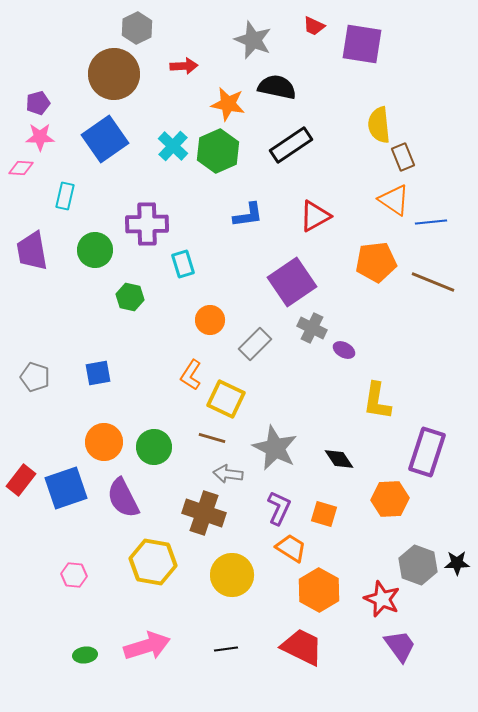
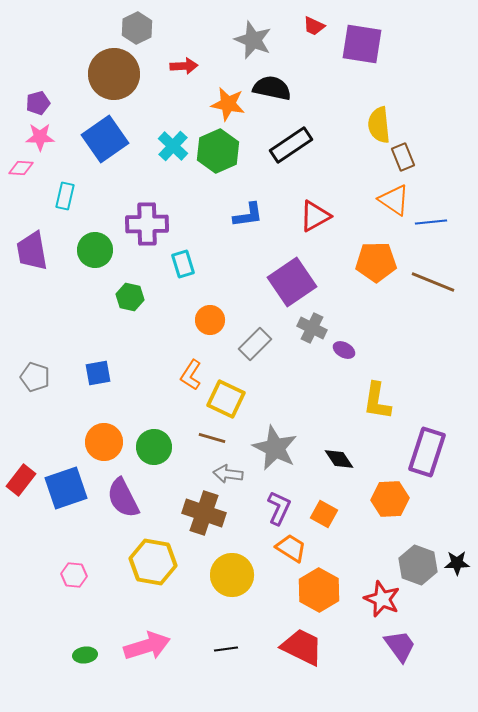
black semicircle at (277, 87): moved 5 px left, 1 px down
orange pentagon at (376, 262): rotated 6 degrees clockwise
orange square at (324, 514): rotated 12 degrees clockwise
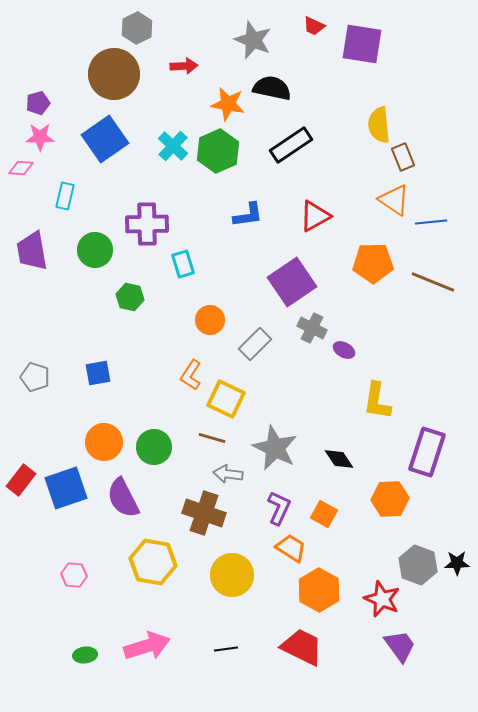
orange pentagon at (376, 262): moved 3 px left, 1 px down
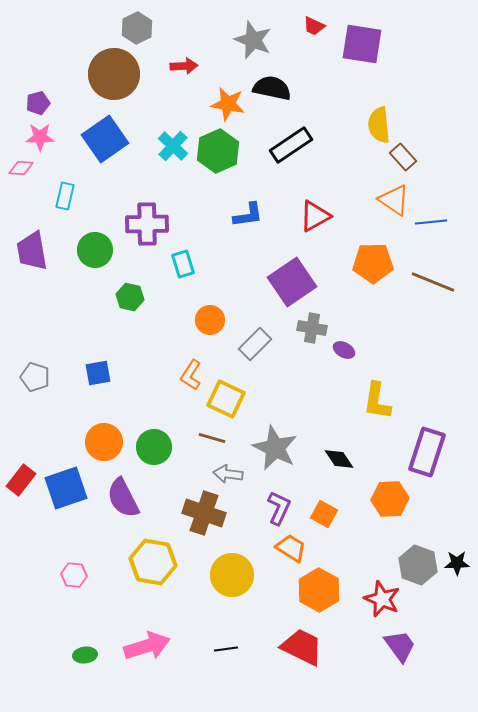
brown rectangle at (403, 157): rotated 20 degrees counterclockwise
gray cross at (312, 328): rotated 16 degrees counterclockwise
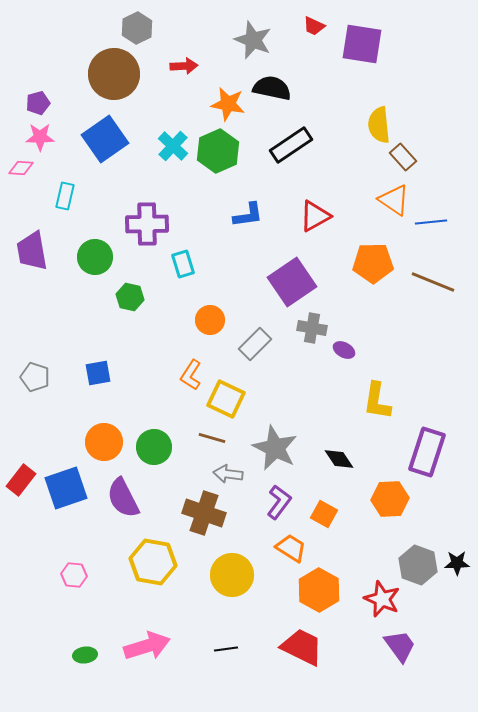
green circle at (95, 250): moved 7 px down
purple L-shape at (279, 508): moved 6 px up; rotated 12 degrees clockwise
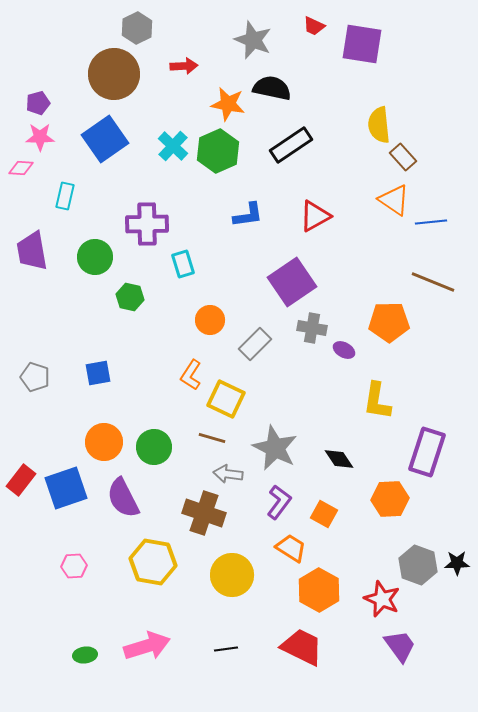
orange pentagon at (373, 263): moved 16 px right, 59 px down
pink hexagon at (74, 575): moved 9 px up; rotated 10 degrees counterclockwise
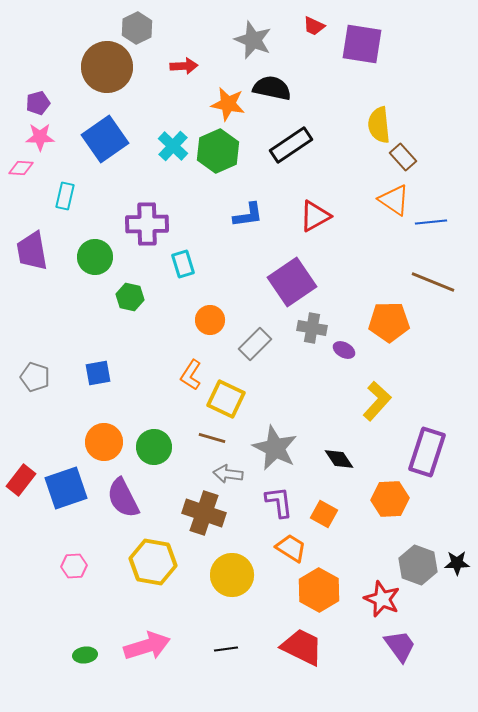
brown circle at (114, 74): moved 7 px left, 7 px up
yellow L-shape at (377, 401): rotated 147 degrees counterclockwise
purple L-shape at (279, 502): rotated 44 degrees counterclockwise
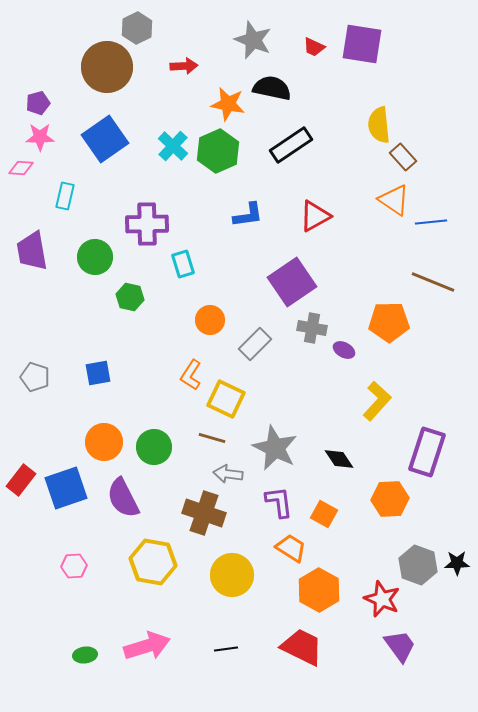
red trapezoid at (314, 26): moved 21 px down
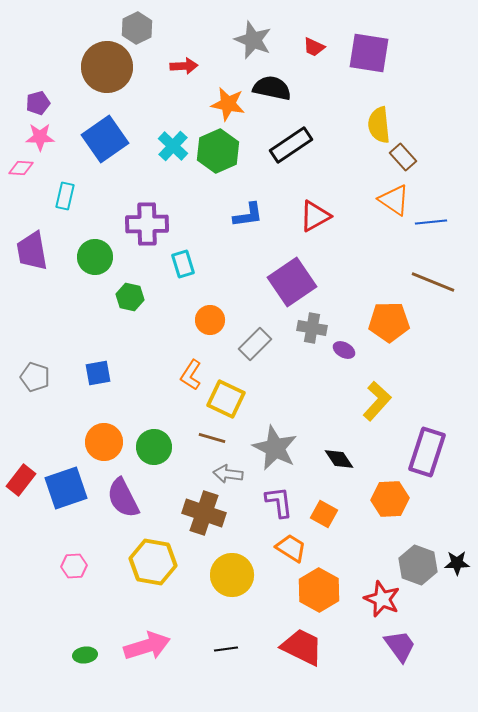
purple square at (362, 44): moved 7 px right, 9 px down
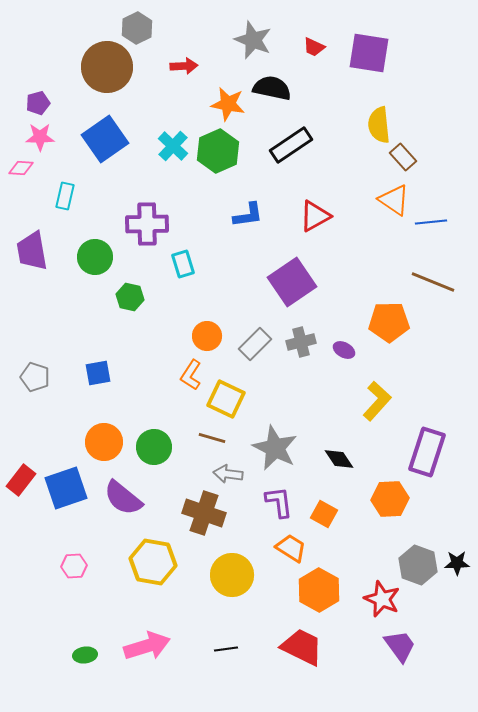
orange circle at (210, 320): moved 3 px left, 16 px down
gray cross at (312, 328): moved 11 px left, 14 px down; rotated 24 degrees counterclockwise
purple semicircle at (123, 498): rotated 24 degrees counterclockwise
